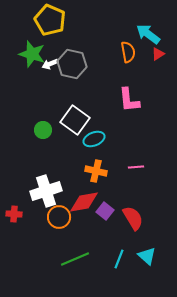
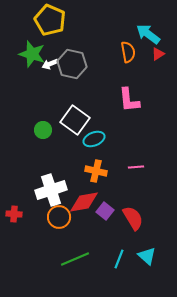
white cross: moved 5 px right, 1 px up
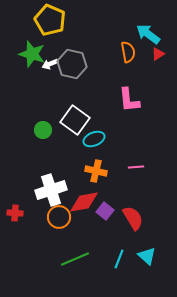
red cross: moved 1 px right, 1 px up
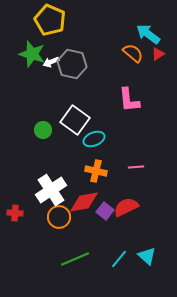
orange semicircle: moved 5 px right, 1 px down; rotated 40 degrees counterclockwise
white arrow: moved 1 px right, 2 px up
white cross: rotated 16 degrees counterclockwise
red semicircle: moved 7 px left, 11 px up; rotated 85 degrees counterclockwise
cyan line: rotated 18 degrees clockwise
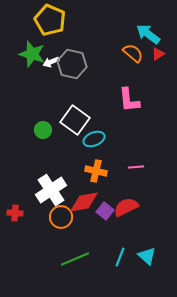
orange circle: moved 2 px right
cyan line: moved 1 px right, 2 px up; rotated 18 degrees counterclockwise
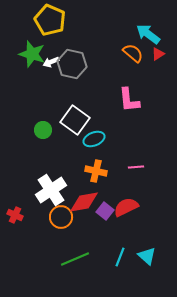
red cross: moved 2 px down; rotated 21 degrees clockwise
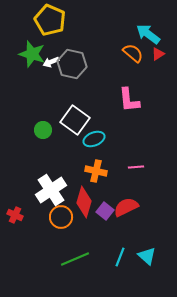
red diamond: rotated 64 degrees counterclockwise
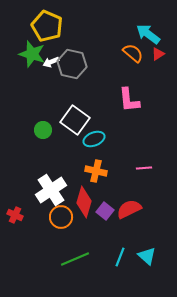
yellow pentagon: moved 3 px left, 6 px down
pink line: moved 8 px right, 1 px down
red semicircle: moved 3 px right, 2 px down
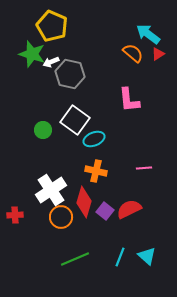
yellow pentagon: moved 5 px right
gray hexagon: moved 2 px left, 10 px down
red cross: rotated 28 degrees counterclockwise
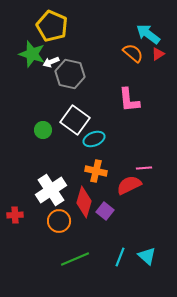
red semicircle: moved 24 px up
orange circle: moved 2 px left, 4 px down
